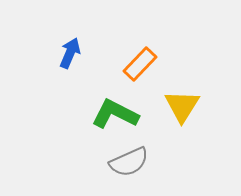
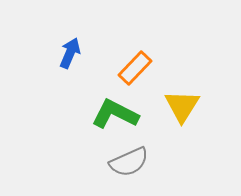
orange rectangle: moved 5 px left, 4 px down
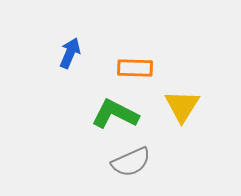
orange rectangle: rotated 48 degrees clockwise
gray semicircle: moved 2 px right
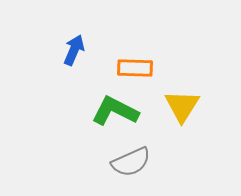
blue arrow: moved 4 px right, 3 px up
green L-shape: moved 3 px up
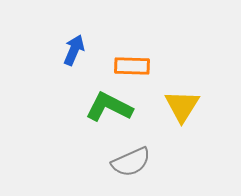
orange rectangle: moved 3 px left, 2 px up
green L-shape: moved 6 px left, 4 px up
